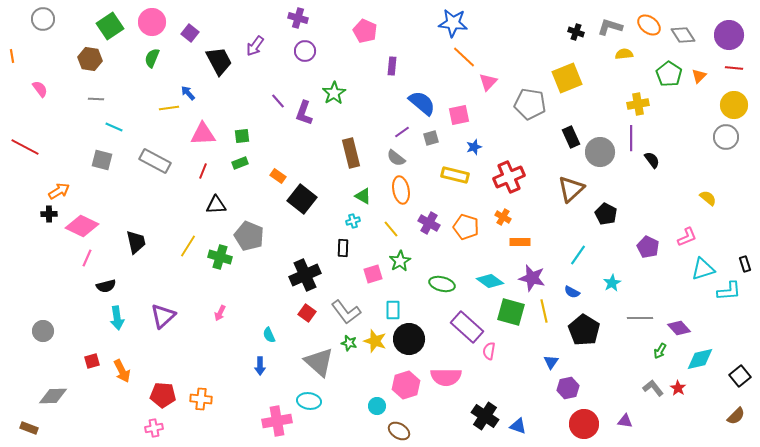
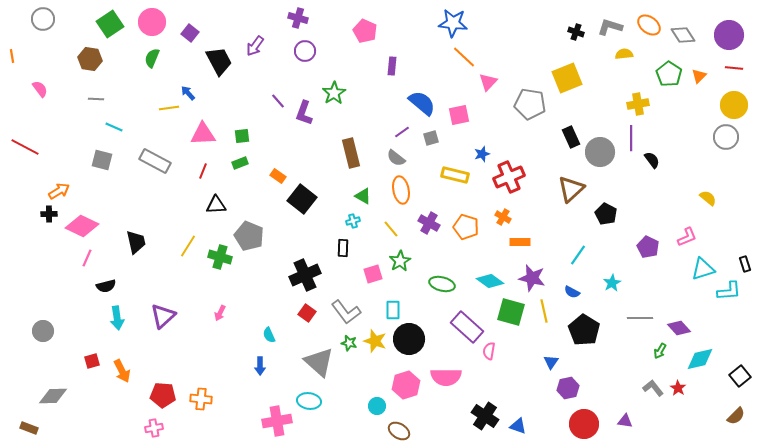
green square at (110, 26): moved 2 px up
blue star at (474, 147): moved 8 px right, 7 px down
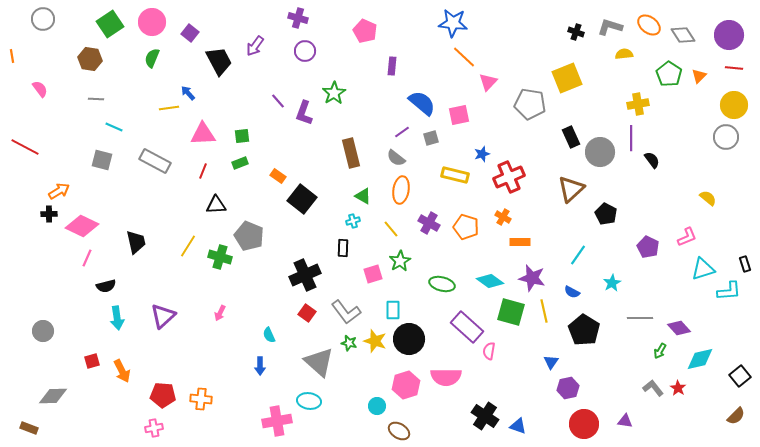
orange ellipse at (401, 190): rotated 20 degrees clockwise
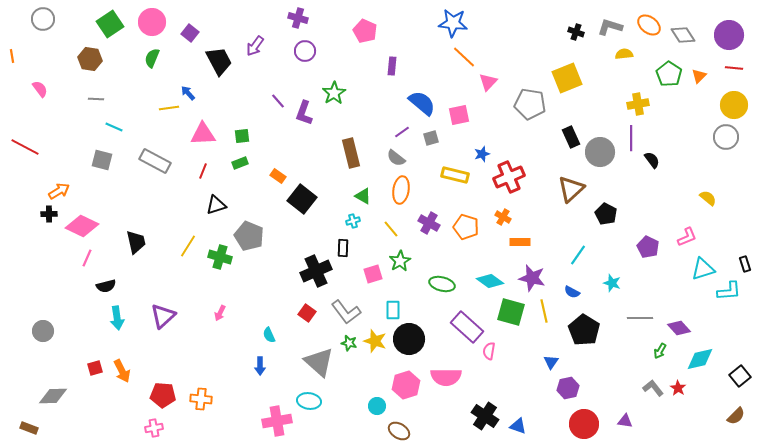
black triangle at (216, 205): rotated 15 degrees counterclockwise
black cross at (305, 275): moved 11 px right, 4 px up
cyan star at (612, 283): rotated 24 degrees counterclockwise
red square at (92, 361): moved 3 px right, 7 px down
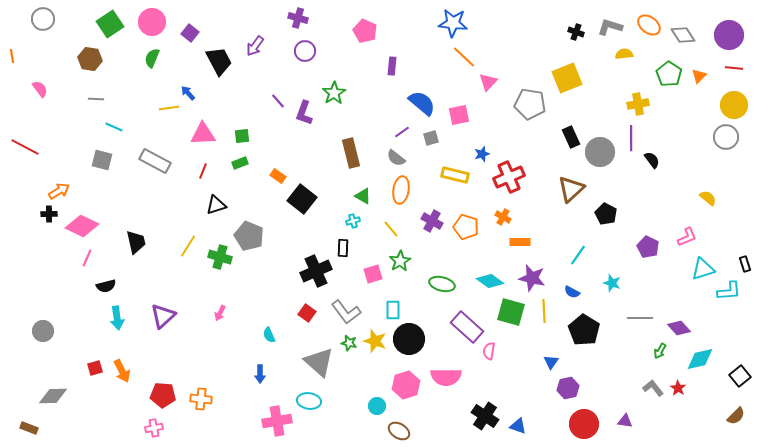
purple cross at (429, 223): moved 3 px right, 2 px up
yellow line at (544, 311): rotated 10 degrees clockwise
blue arrow at (260, 366): moved 8 px down
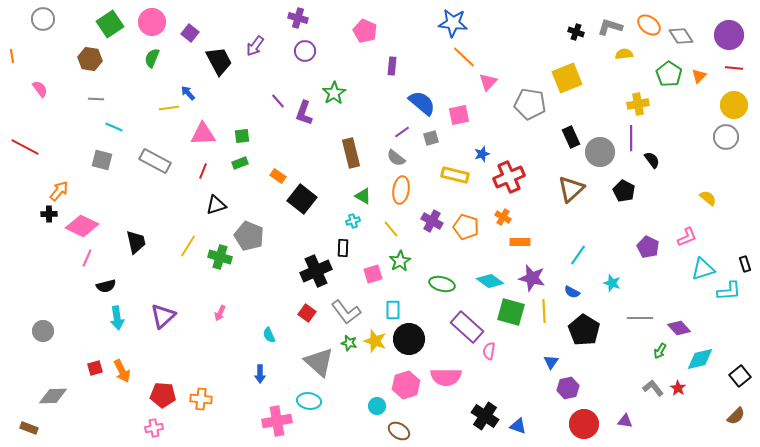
gray diamond at (683, 35): moved 2 px left, 1 px down
orange arrow at (59, 191): rotated 20 degrees counterclockwise
black pentagon at (606, 214): moved 18 px right, 23 px up
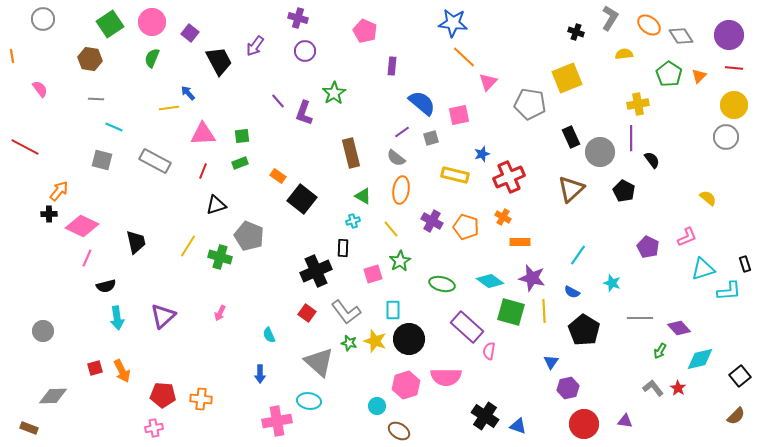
gray L-shape at (610, 27): moved 9 px up; rotated 105 degrees clockwise
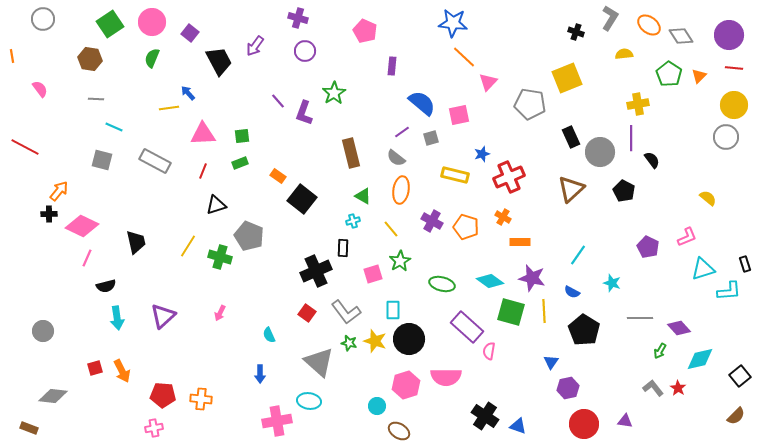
gray diamond at (53, 396): rotated 8 degrees clockwise
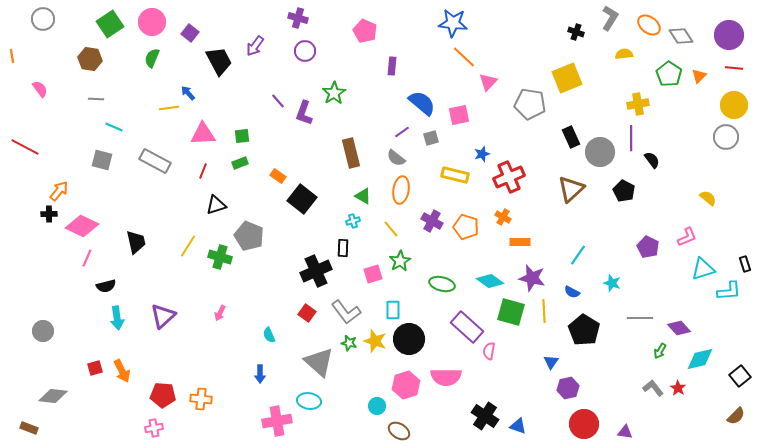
purple triangle at (625, 421): moved 11 px down
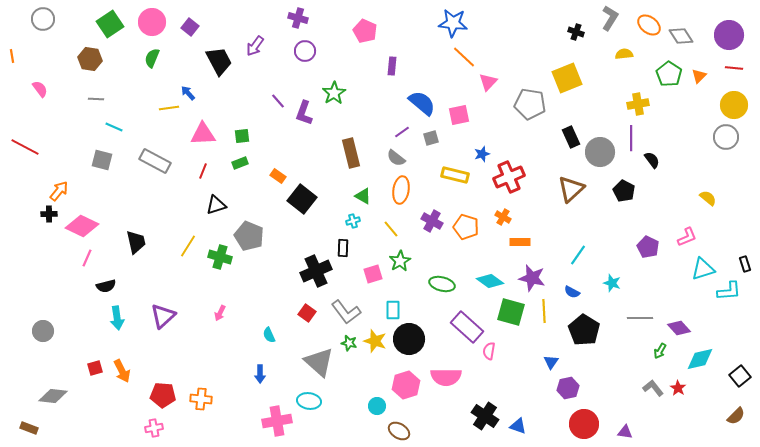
purple square at (190, 33): moved 6 px up
